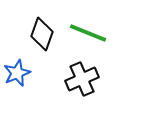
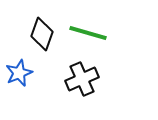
green line: rotated 6 degrees counterclockwise
blue star: moved 2 px right
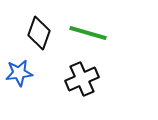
black diamond: moved 3 px left, 1 px up
blue star: rotated 16 degrees clockwise
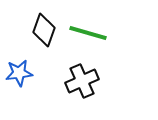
black diamond: moved 5 px right, 3 px up
black cross: moved 2 px down
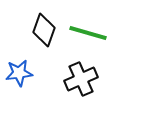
black cross: moved 1 px left, 2 px up
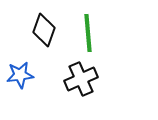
green line: rotated 69 degrees clockwise
blue star: moved 1 px right, 2 px down
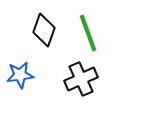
green line: rotated 15 degrees counterclockwise
